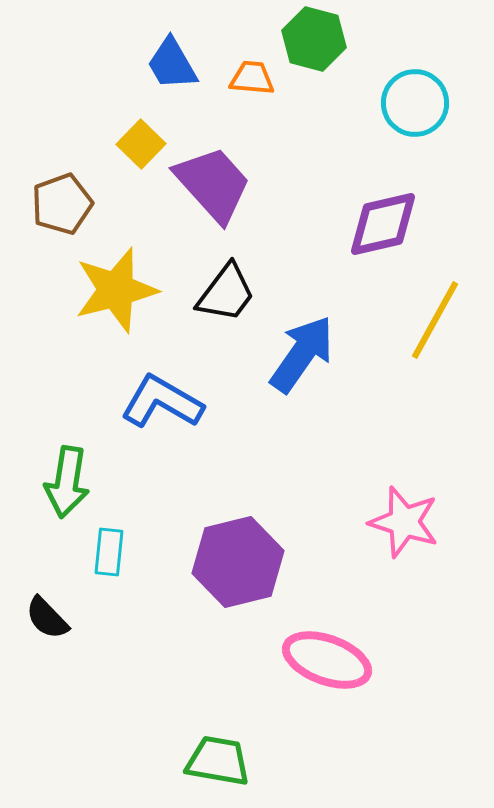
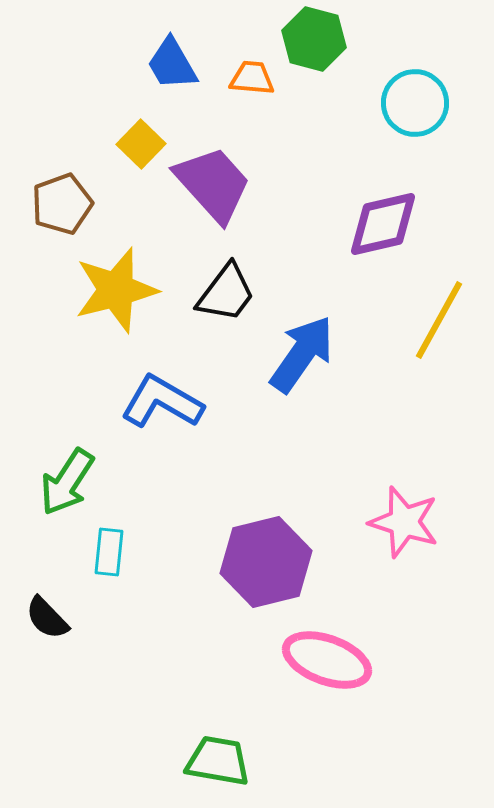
yellow line: moved 4 px right
green arrow: rotated 24 degrees clockwise
purple hexagon: moved 28 px right
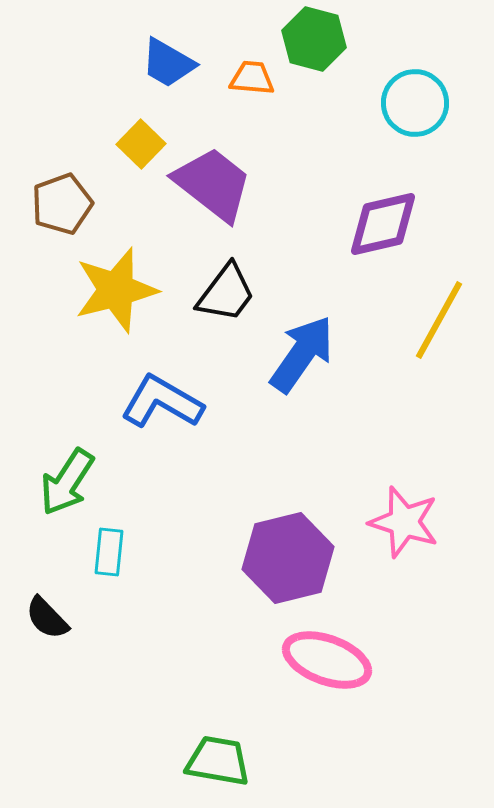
blue trapezoid: moved 4 px left, 1 px up; rotated 30 degrees counterclockwise
purple trapezoid: rotated 10 degrees counterclockwise
purple hexagon: moved 22 px right, 4 px up
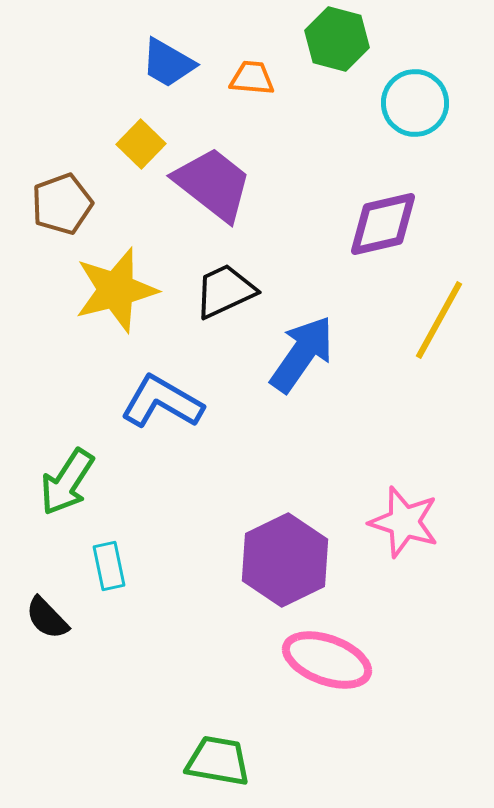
green hexagon: moved 23 px right
black trapezoid: moved 1 px left, 2 px up; rotated 152 degrees counterclockwise
cyan rectangle: moved 14 px down; rotated 18 degrees counterclockwise
purple hexagon: moved 3 px left, 2 px down; rotated 12 degrees counterclockwise
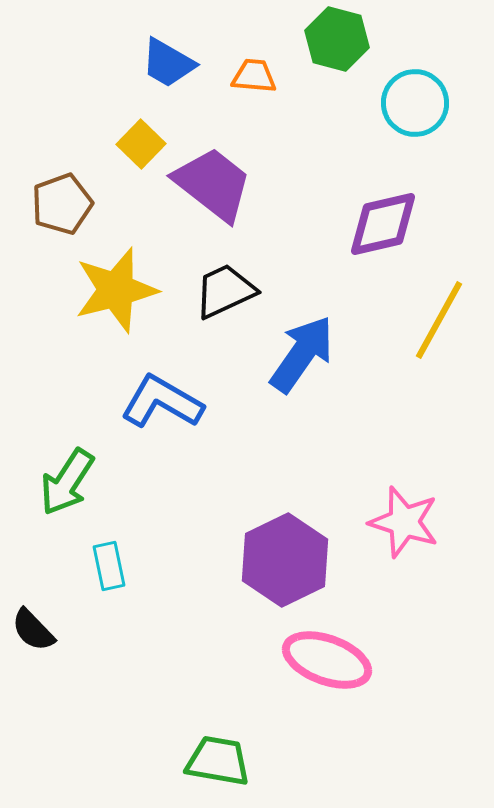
orange trapezoid: moved 2 px right, 2 px up
black semicircle: moved 14 px left, 12 px down
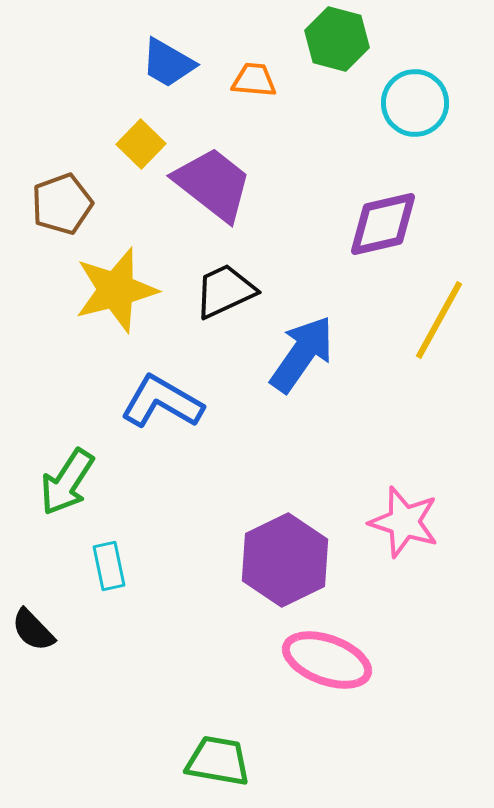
orange trapezoid: moved 4 px down
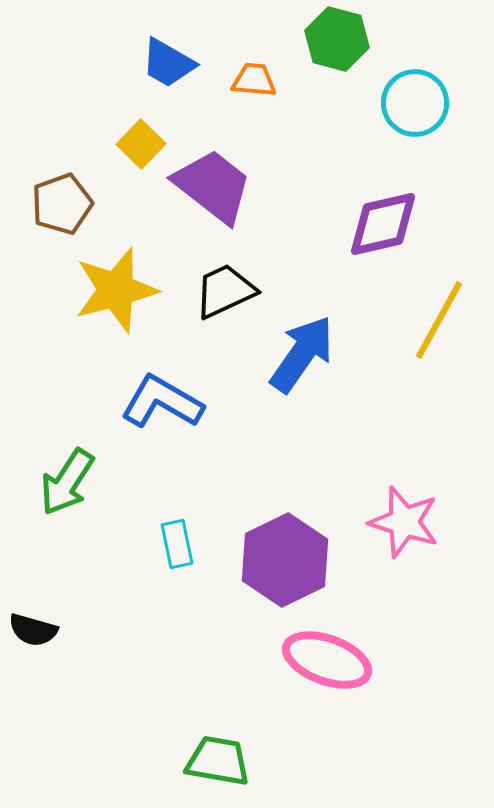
purple trapezoid: moved 2 px down
cyan rectangle: moved 68 px right, 22 px up
black semicircle: rotated 30 degrees counterclockwise
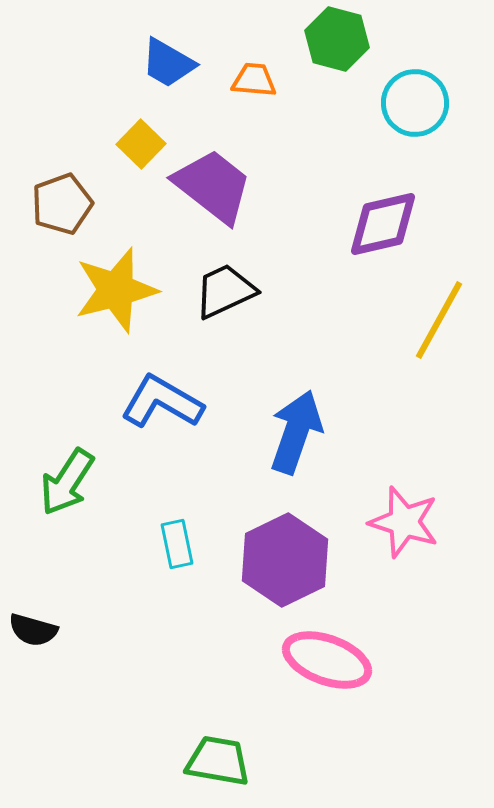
blue arrow: moved 6 px left, 78 px down; rotated 16 degrees counterclockwise
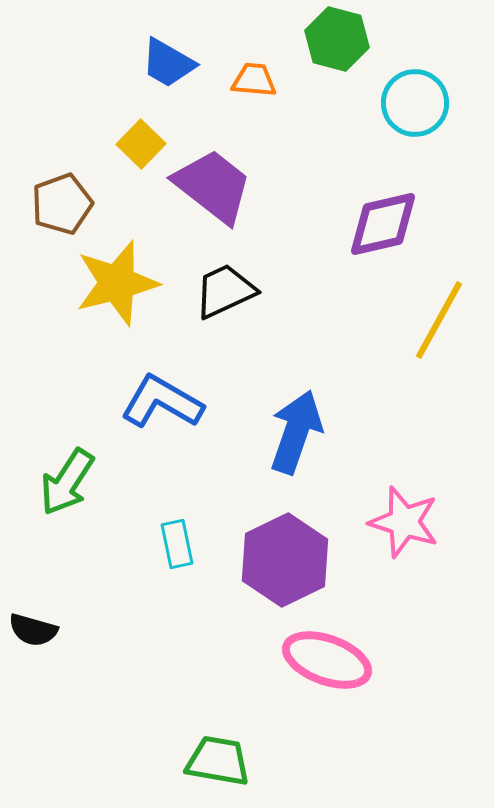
yellow star: moved 1 px right, 7 px up
